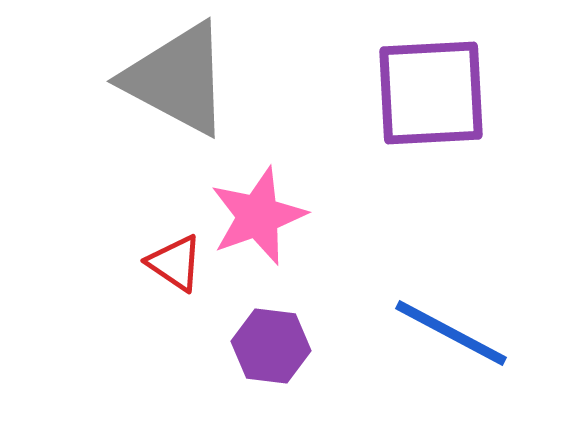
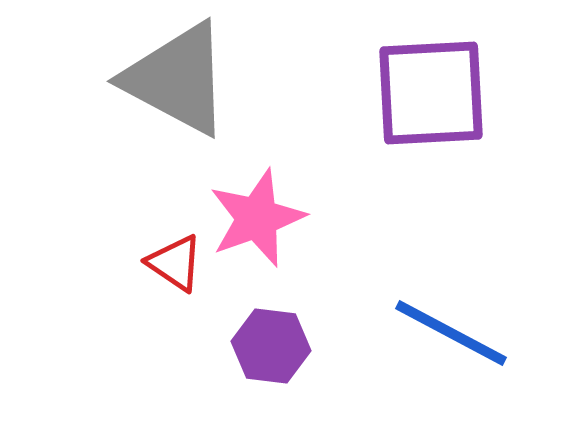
pink star: moved 1 px left, 2 px down
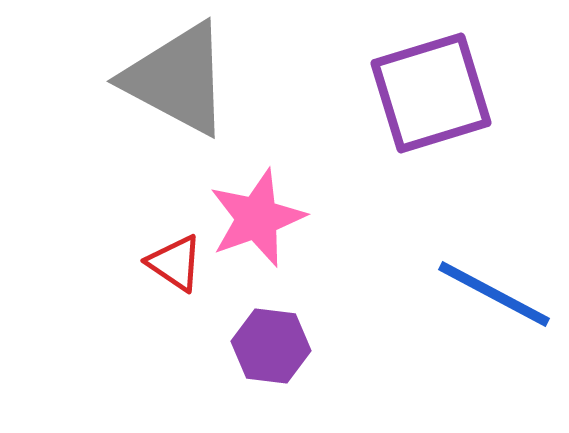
purple square: rotated 14 degrees counterclockwise
blue line: moved 43 px right, 39 px up
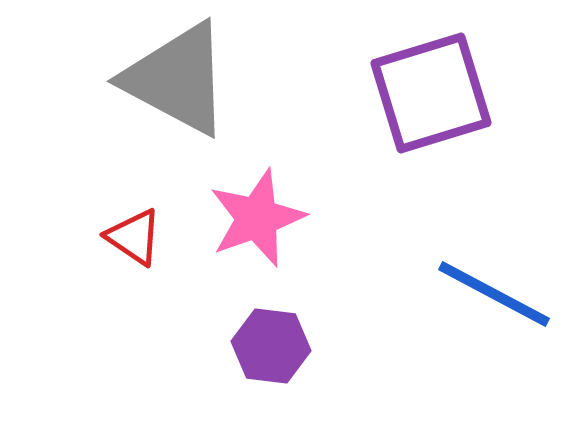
red triangle: moved 41 px left, 26 px up
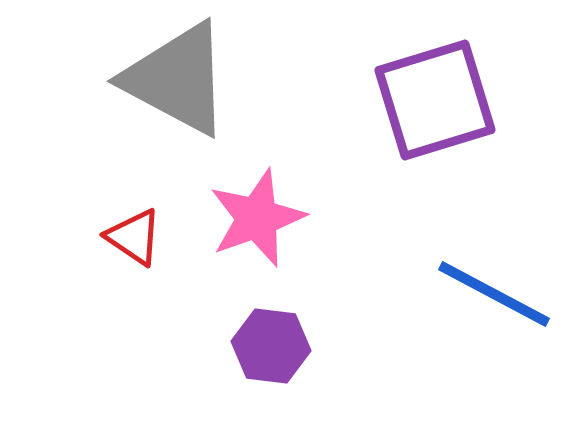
purple square: moved 4 px right, 7 px down
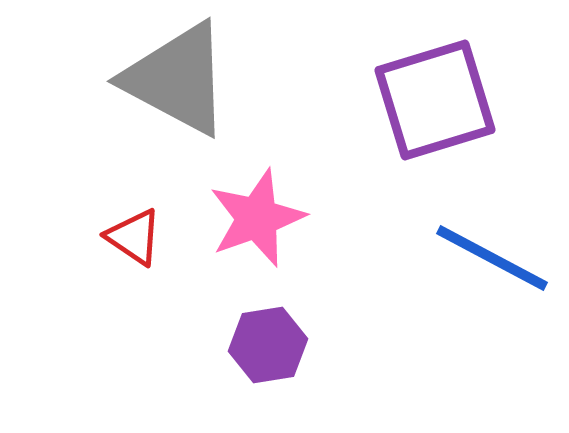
blue line: moved 2 px left, 36 px up
purple hexagon: moved 3 px left, 1 px up; rotated 16 degrees counterclockwise
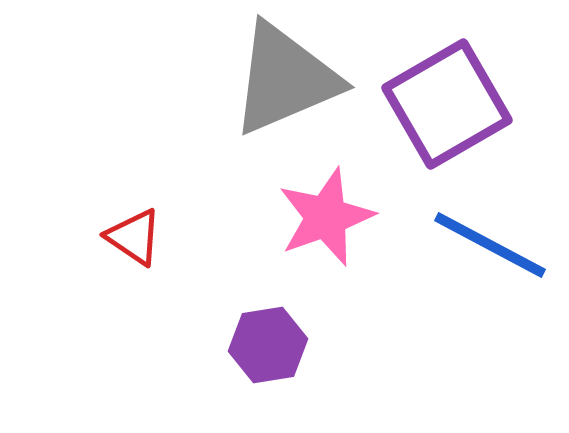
gray triangle: moved 108 px right; rotated 51 degrees counterclockwise
purple square: moved 12 px right, 4 px down; rotated 13 degrees counterclockwise
pink star: moved 69 px right, 1 px up
blue line: moved 2 px left, 13 px up
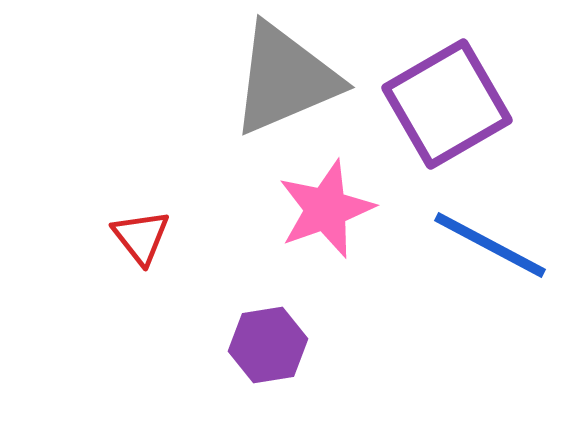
pink star: moved 8 px up
red triangle: moved 7 px right; rotated 18 degrees clockwise
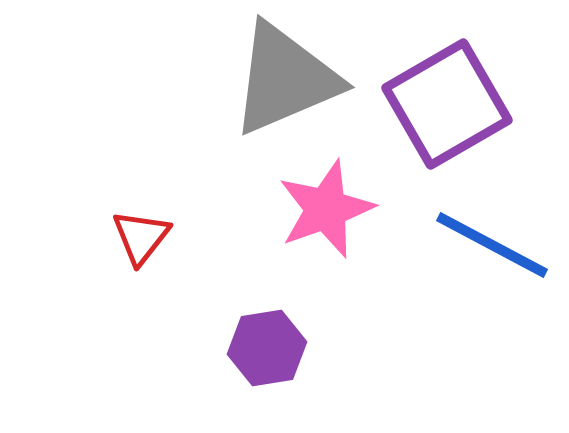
red triangle: rotated 16 degrees clockwise
blue line: moved 2 px right
purple hexagon: moved 1 px left, 3 px down
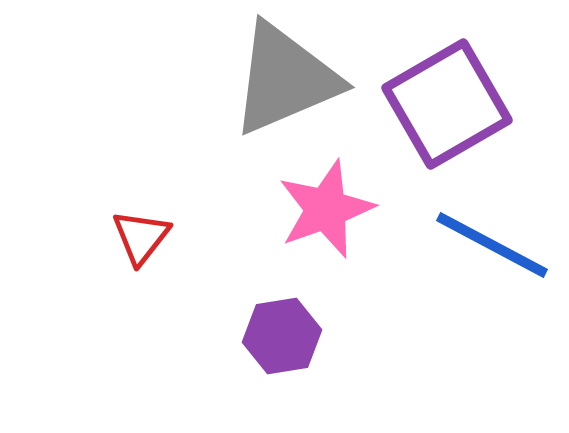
purple hexagon: moved 15 px right, 12 px up
